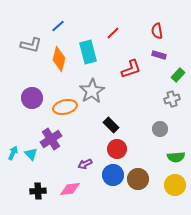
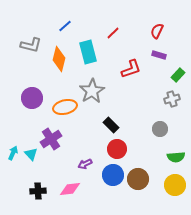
blue line: moved 7 px right
red semicircle: rotated 35 degrees clockwise
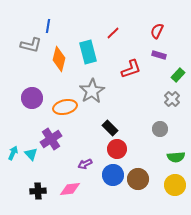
blue line: moved 17 px left; rotated 40 degrees counterclockwise
gray cross: rotated 28 degrees counterclockwise
black rectangle: moved 1 px left, 3 px down
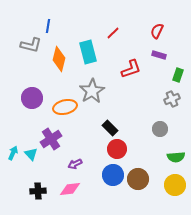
green rectangle: rotated 24 degrees counterclockwise
gray cross: rotated 21 degrees clockwise
purple arrow: moved 10 px left
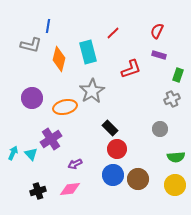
black cross: rotated 14 degrees counterclockwise
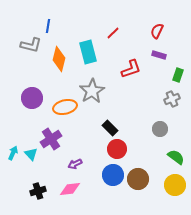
green semicircle: rotated 138 degrees counterclockwise
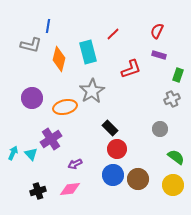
red line: moved 1 px down
yellow circle: moved 2 px left
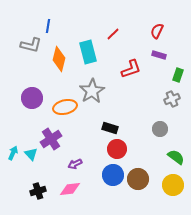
black rectangle: rotated 28 degrees counterclockwise
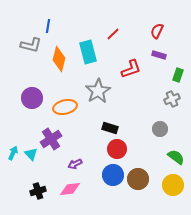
gray star: moved 6 px right
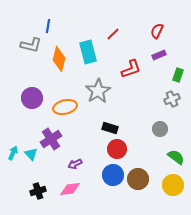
purple rectangle: rotated 40 degrees counterclockwise
